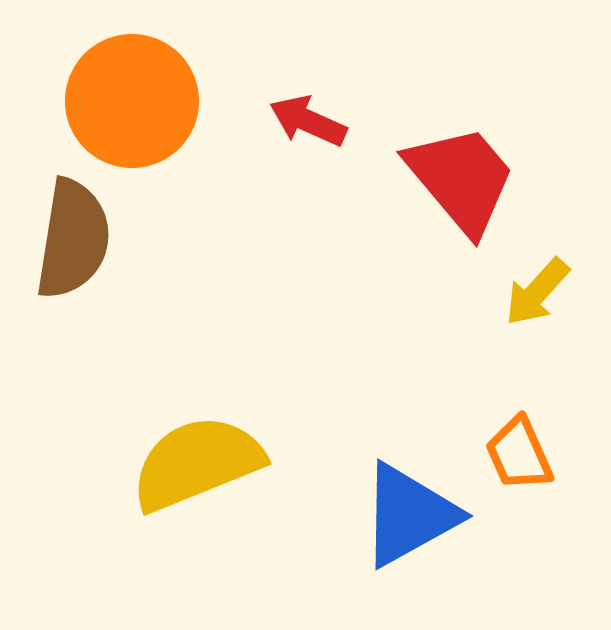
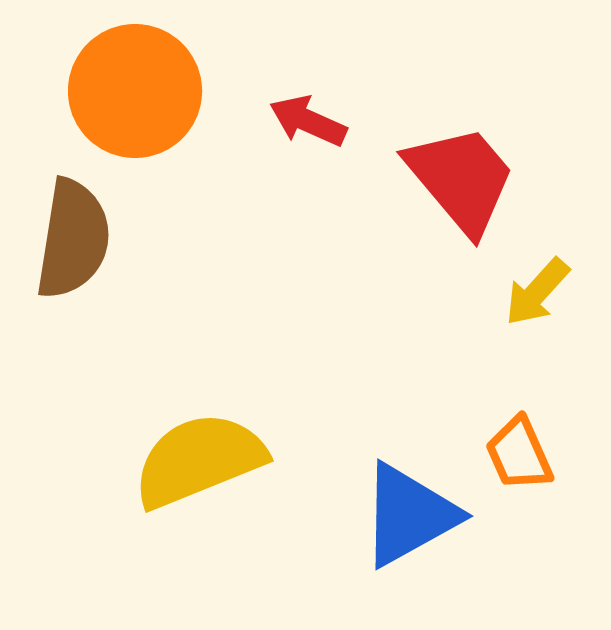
orange circle: moved 3 px right, 10 px up
yellow semicircle: moved 2 px right, 3 px up
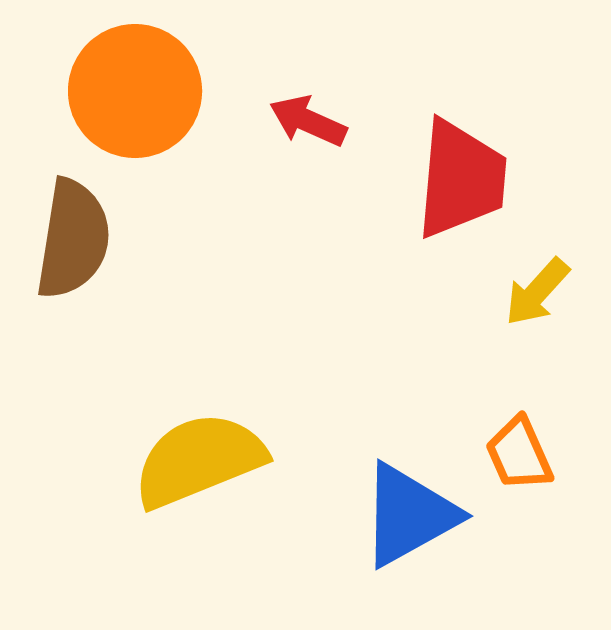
red trapezoid: rotated 45 degrees clockwise
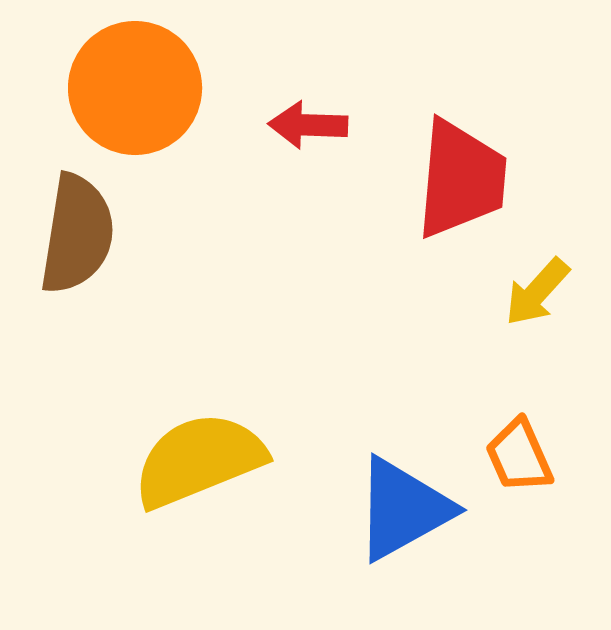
orange circle: moved 3 px up
red arrow: moved 4 px down; rotated 22 degrees counterclockwise
brown semicircle: moved 4 px right, 5 px up
orange trapezoid: moved 2 px down
blue triangle: moved 6 px left, 6 px up
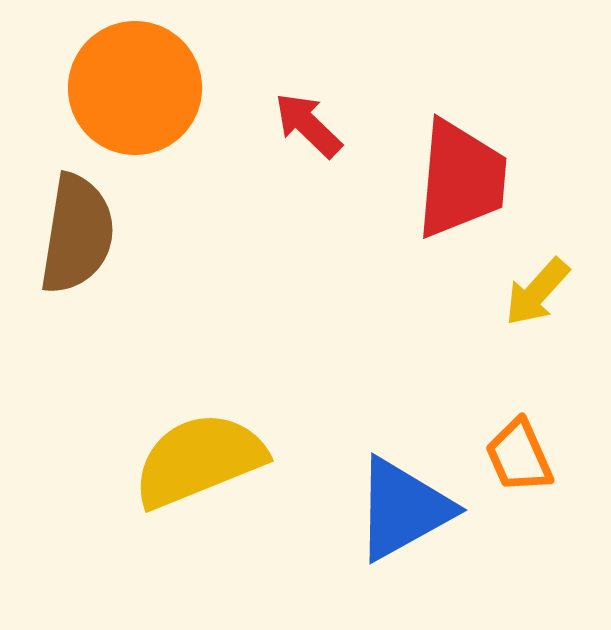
red arrow: rotated 42 degrees clockwise
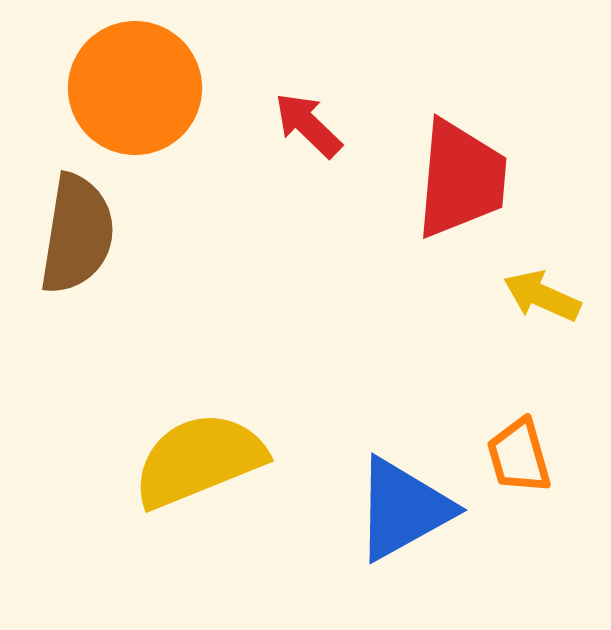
yellow arrow: moved 5 px right, 4 px down; rotated 72 degrees clockwise
orange trapezoid: rotated 8 degrees clockwise
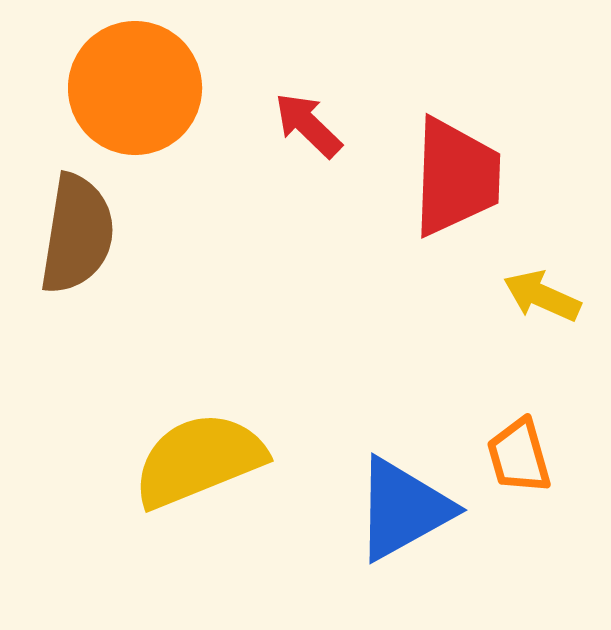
red trapezoid: moved 5 px left, 2 px up; rotated 3 degrees counterclockwise
